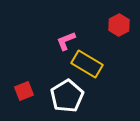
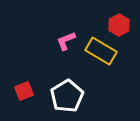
yellow rectangle: moved 14 px right, 13 px up
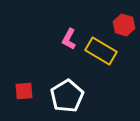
red hexagon: moved 5 px right; rotated 15 degrees counterclockwise
pink L-shape: moved 3 px right, 2 px up; rotated 40 degrees counterclockwise
red square: rotated 18 degrees clockwise
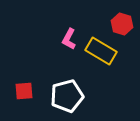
red hexagon: moved 2 px left, 1 px up
white pentagon: rotated 16 degrees clockwise
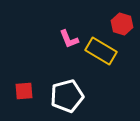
pink L-shape: rotated 50 degrees counterclockwise
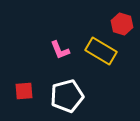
pink L-shape: moved 9 px left, 11 px down
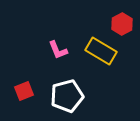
red hexagon: rotated 15 degrees clockwise
pink L-shape: moved 2 px left
red square: rotated 18 degrees counterclockwise
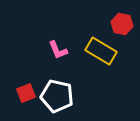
red hexagon: rotated 20 degrees counterclockwise
red square: moved 2 px right, 2 px down
white pentagon: moved 10 px left; rotated 28 degrees clockwise
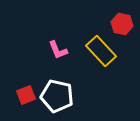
yellow rectangle: rotated 16 degrees clockwise
red square: moved 2 px down
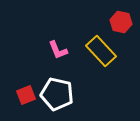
red hexagon: moved 1 px left, 2 px up
white pentagon: moved 2 px up
